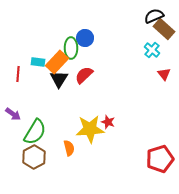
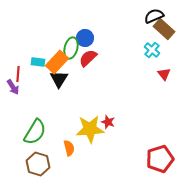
green ellipse: rotated 15 degrees clockwise
red semicircle: moved 4 px right, 17 px up
purple arrow: moved 27 px up; rotated 21 degrees clockwise
brown hexagon: moved 4 px right, 7 px down; rotated 15 degrees counterclockwise
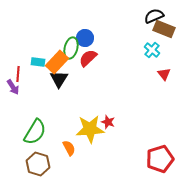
brown rectangle: rotated 20 degrees counterclockwise
orange semicircle: rotated 14 degrees counterclockwise
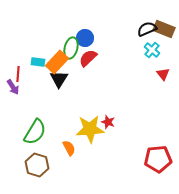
black semicircle: moved 7 px left, 13 px down
red triangle: moved 1 px left
red pentagon: moved 2 px left; rotated 12 degrees clockwise
brown hexagon: moved 1 px left, 1 px down
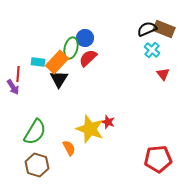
yellow star: rotated 24 degrees clockwise
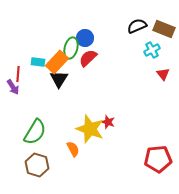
black semicircle: moved 10 px left, 3 px up
cyan cross: rotated 21 degrees clockwise
orange semicircle: moved 4 px right, 1 px down
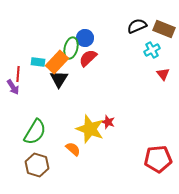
orange semicircle: rotated 21 degrees counterclockwise
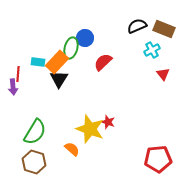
red semicircle: moved 15 px right, 4 px down
purple arrow: rotated 28 degrees clockwise
orange semicircle: moved 1 px left
brown hexagon: moved 3 px left, 3 px up
